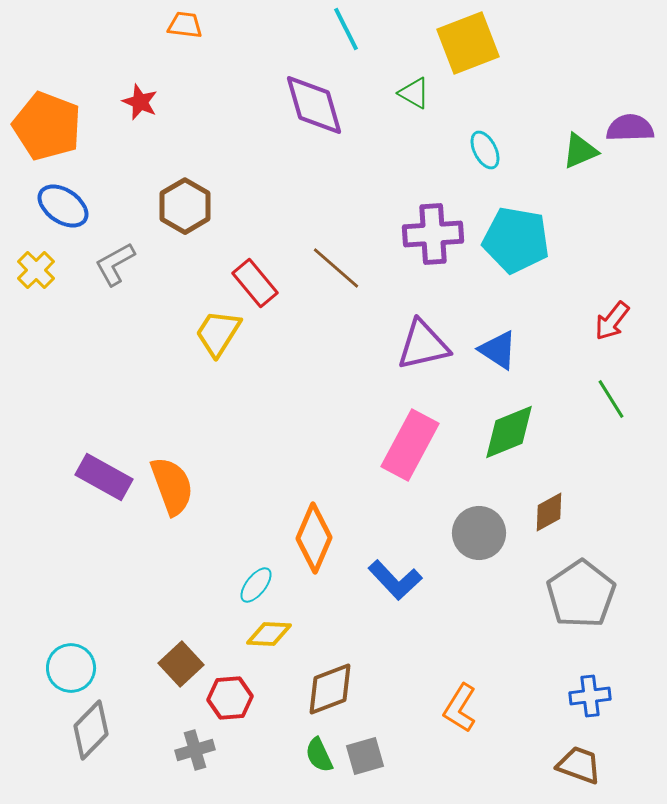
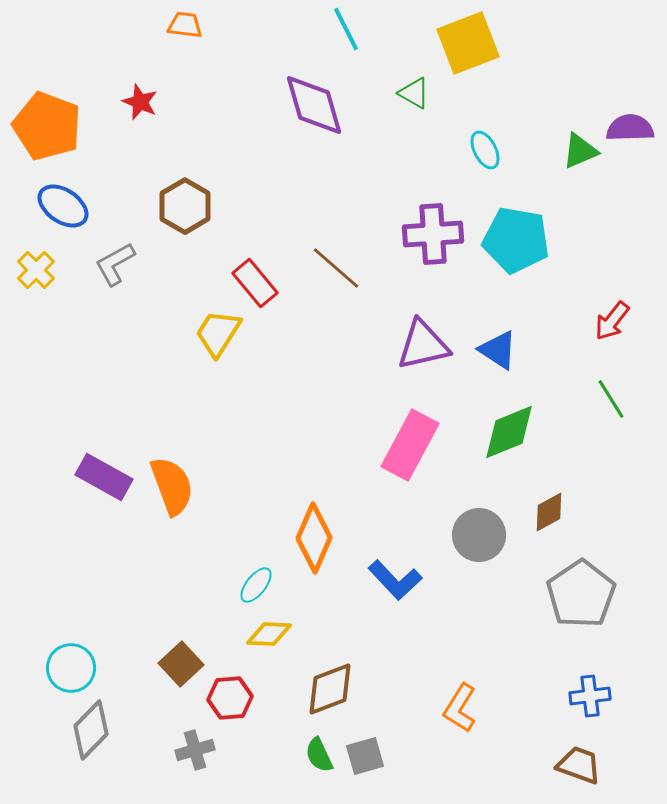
gray circle at (479, 533): moved 2 px down
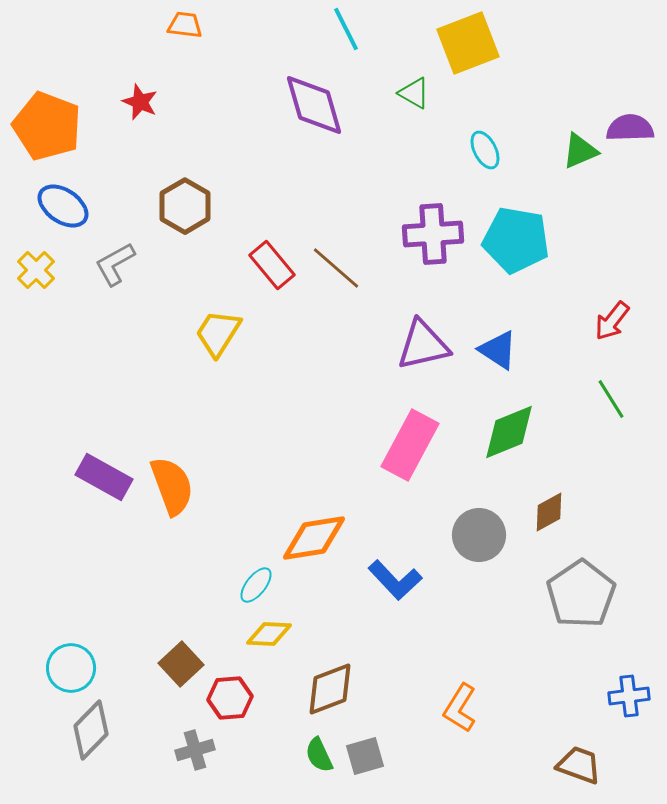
red rectangle at (255, 283): moved 17 px right, 18 px up
orange diamond at (314, 538): rotated 58 degrees clockwise
blue cross at (590, 696): moved 39 px right
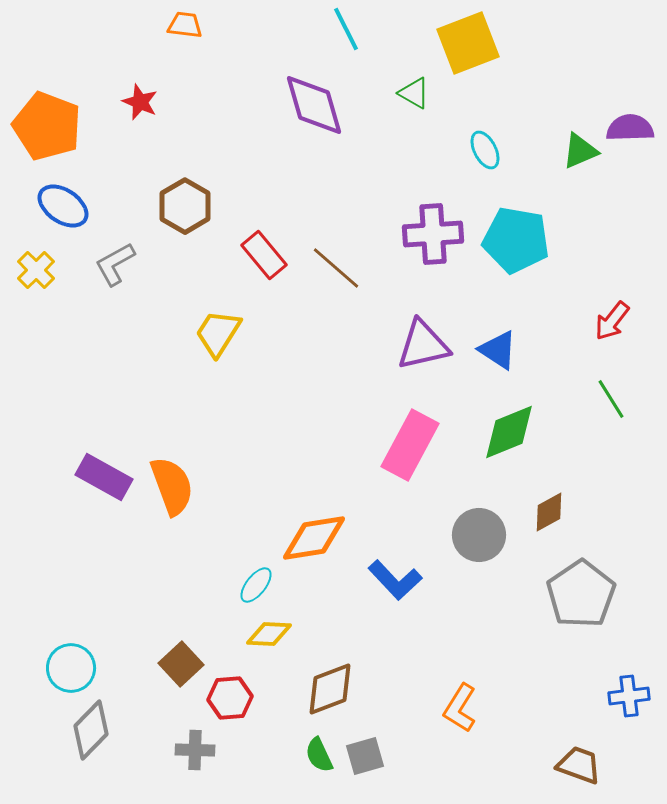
red rectangle at (272, 265): moved 8 px left, 10 px up
gray cross at (195, 750): rotated 18 degrees clockwise
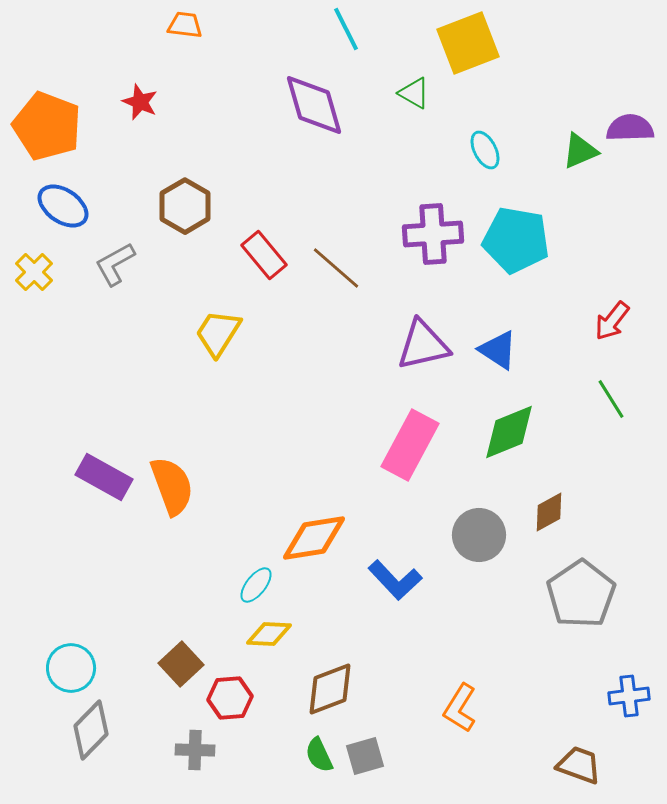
yellow cross at (36, 270): moved 2 px left, 2 px down
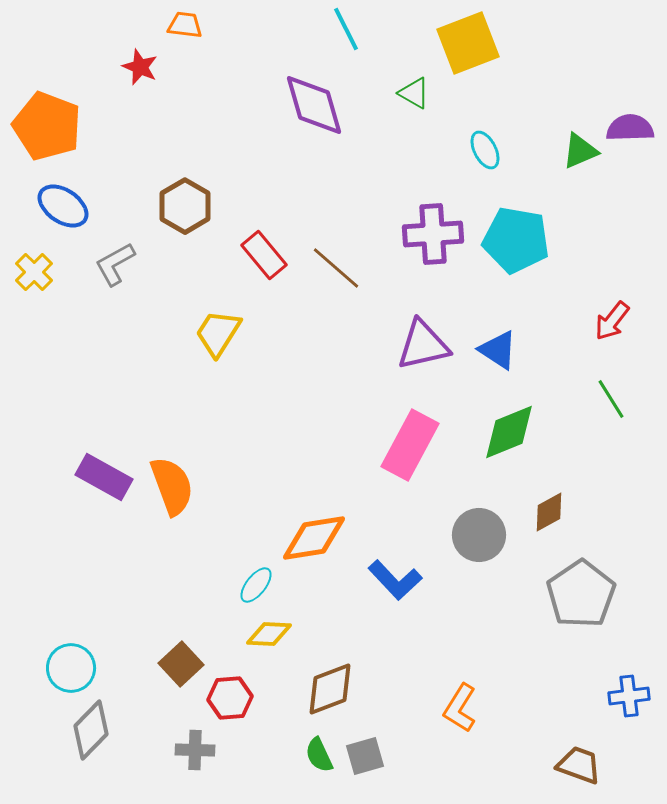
red star at (140, 102): moved 35 px up
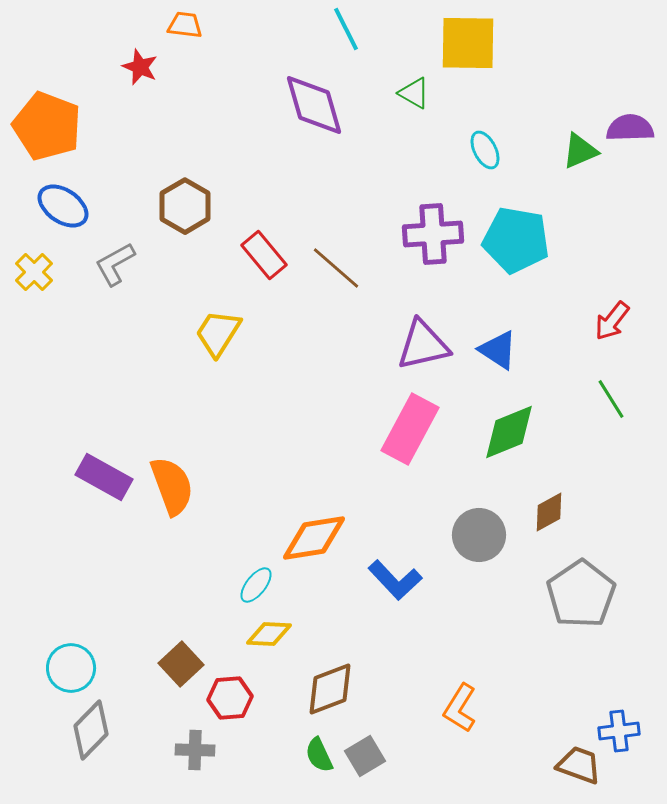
yellow square at (468, 43): rotated 22 degrees clockwise
pink rectangle at (410, 445): moved 16 px up
blue cross at (629, 696): moved 10 px left, 35 px down
gray square at (365, 756): rotated 15 degrees counterclockwise
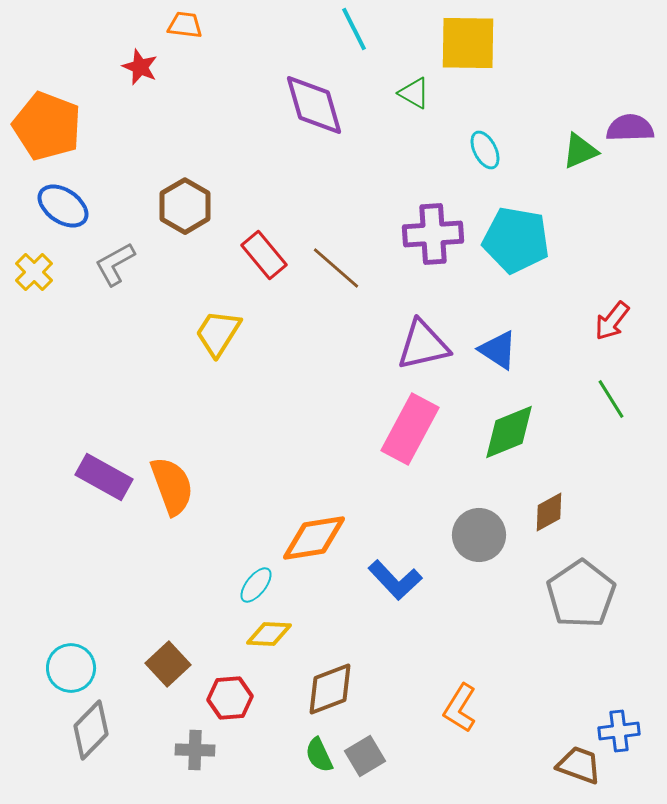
cyan line at (346, 29): moved 8 px right
brown square at (181, 664): moved 13 px left
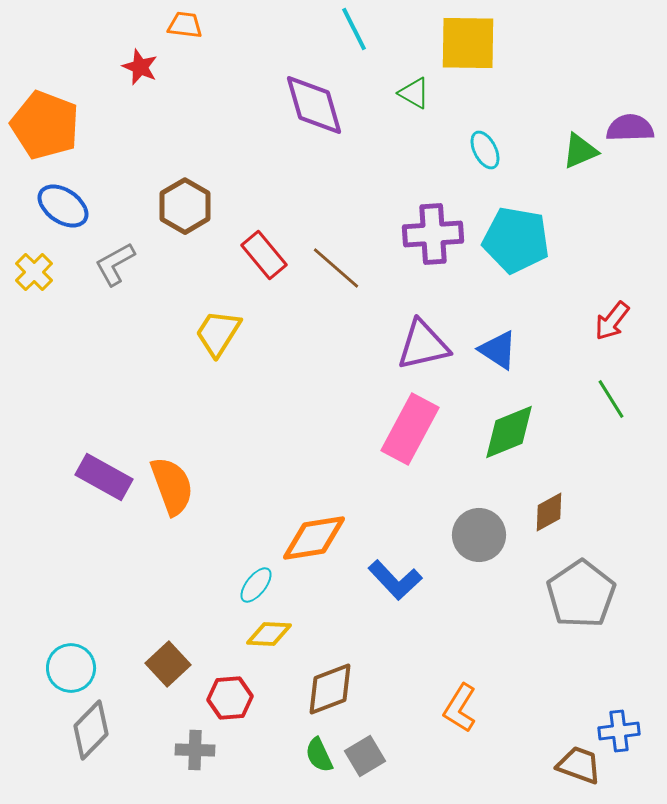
orange pentagon at (47, 126): moved 2 px left, 1 px up
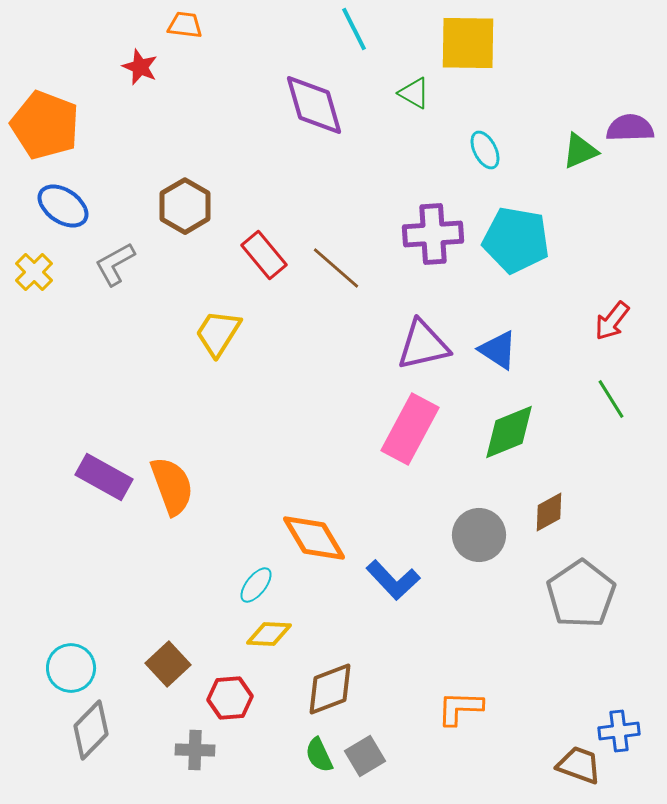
orange diamond at (314, 538): rotated 68 degrees clockwise
blue L-shape at (395, 580): moved 2 px left
orange L-shape at (460, 708): rotated 60 degrees clockwise
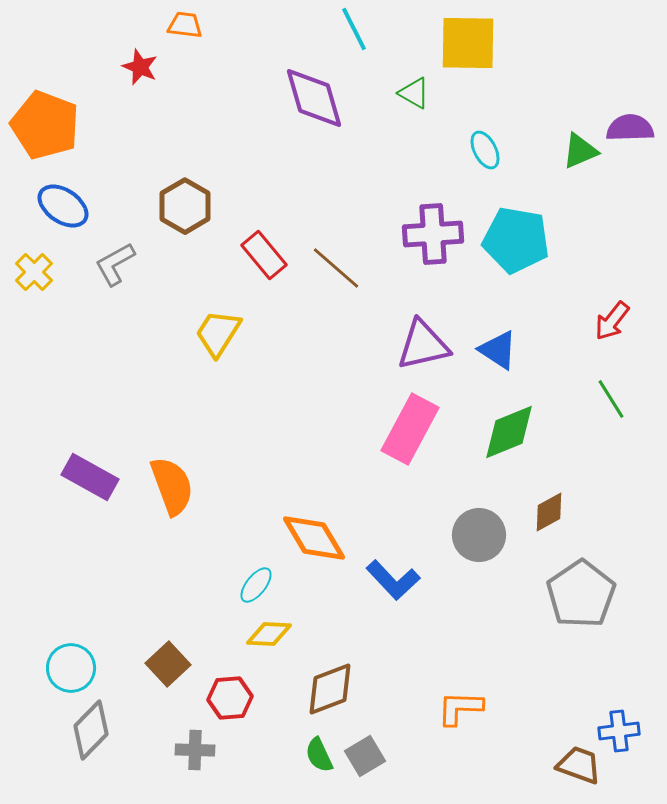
purple diamond at (314, 105): moved 7 px up
purple rectangle at (104, 477): moved 14 px left
